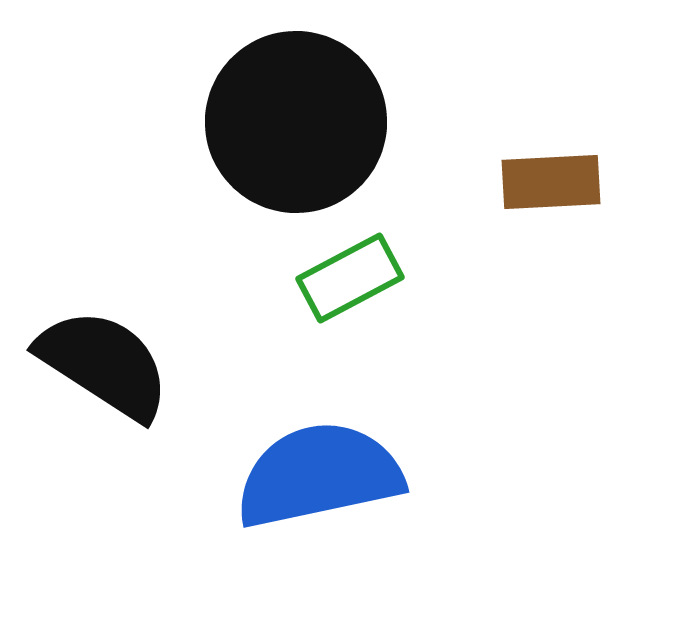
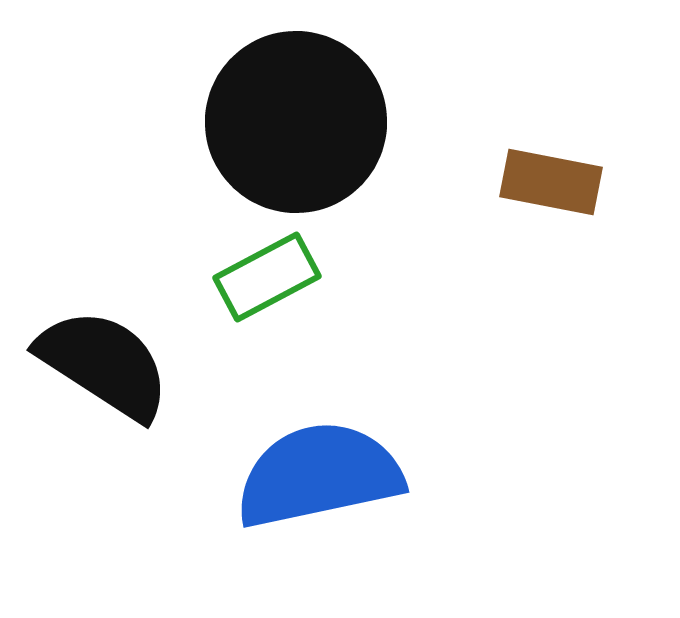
brown rectangle: rotated 14 degrees clockwise
green rectangle: moved 83 px left, 1 px up
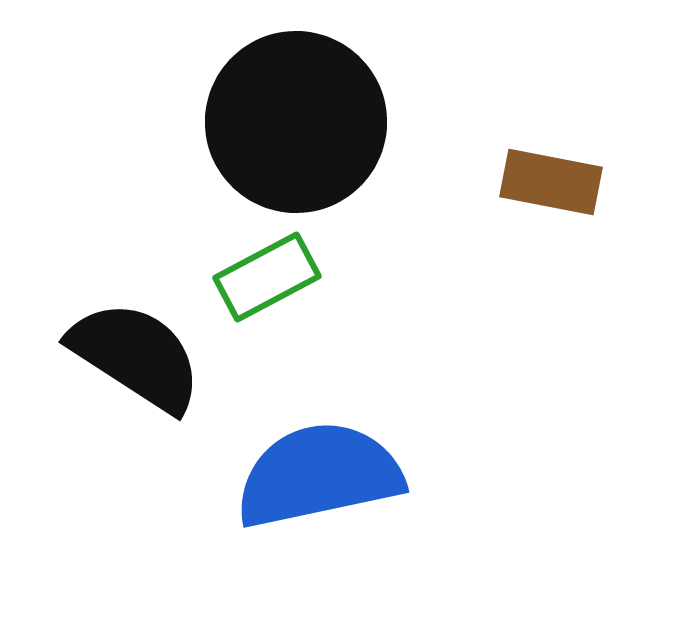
black semicircle: moved 32 px right, 8 px up
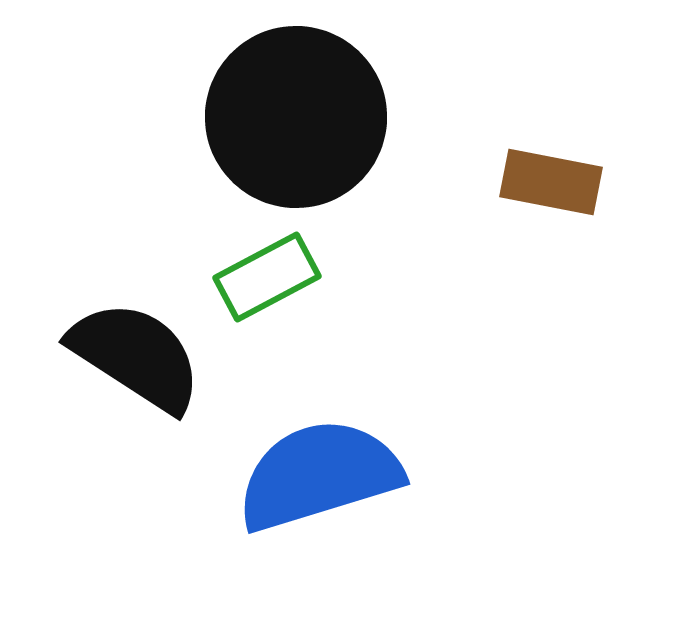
black circle: moved 5 px up
blue semicircle: rotated 5 degrees counterclockwise
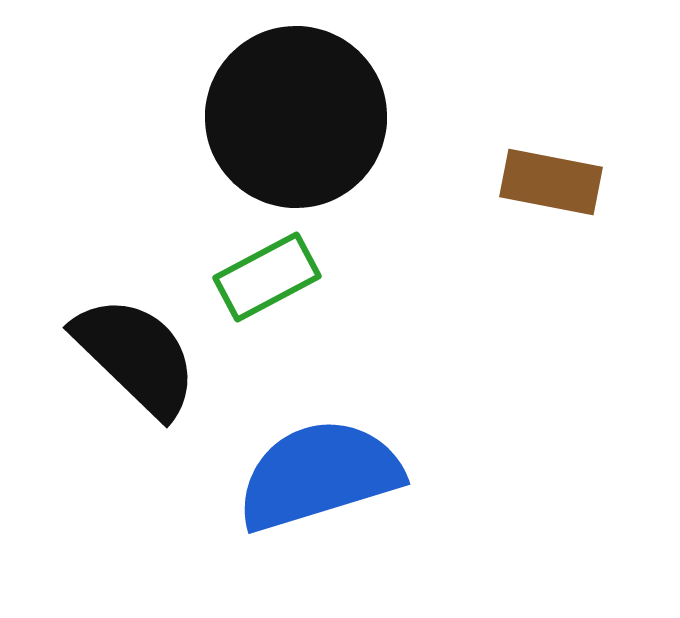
black semicircle: rotated 11 degrees clockwise
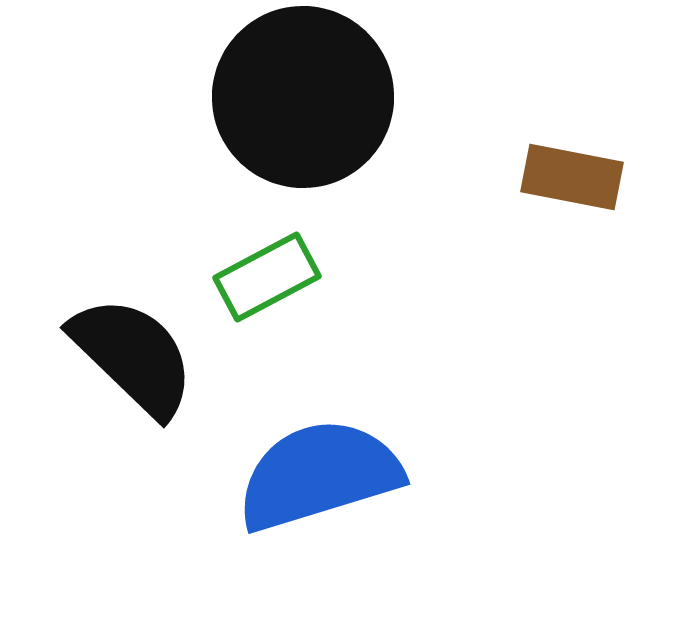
black circle: moved 7 px right, 20 px up
brown rectangle: moved 21 px right, 5 px up
black semicircle: moved 3 px left
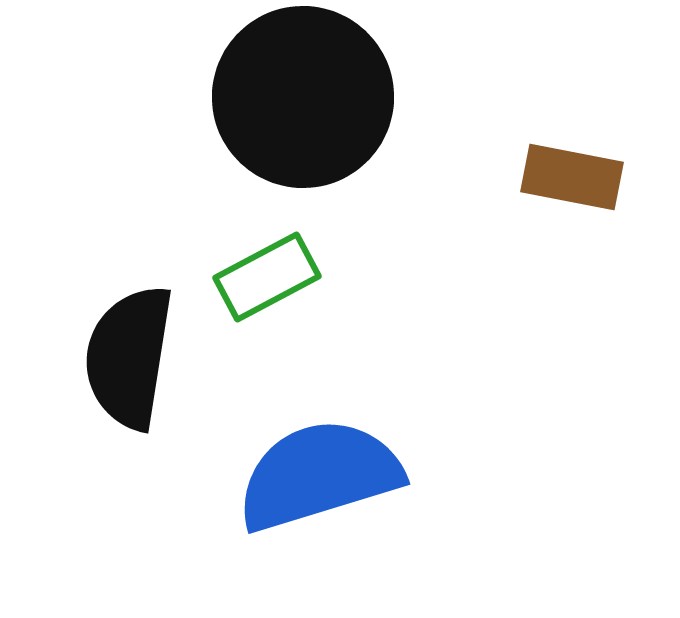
black semicircle: moved 4 px left, 1 px down; rotated 125 degrees counterclockwise
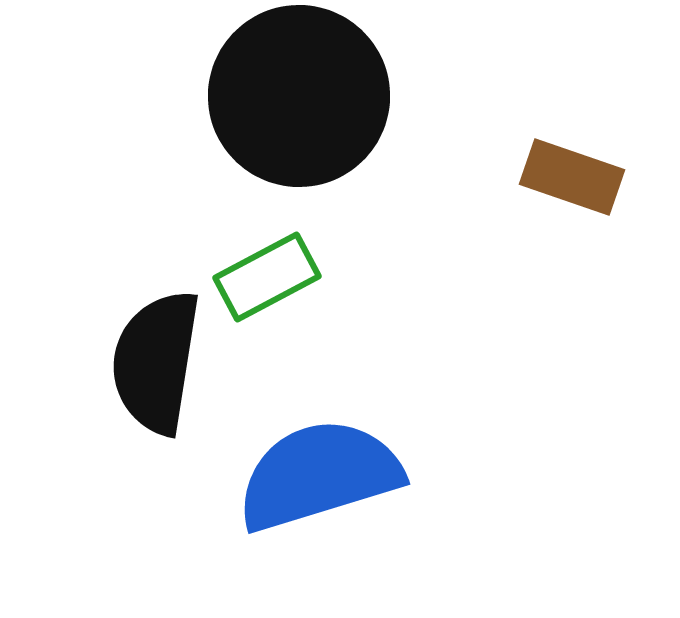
black circle: moved 4 px left, 1 px up
brown rectangle: rotated 8 degrees clockwise
black semicircle: moved 27 px right, 5 px down
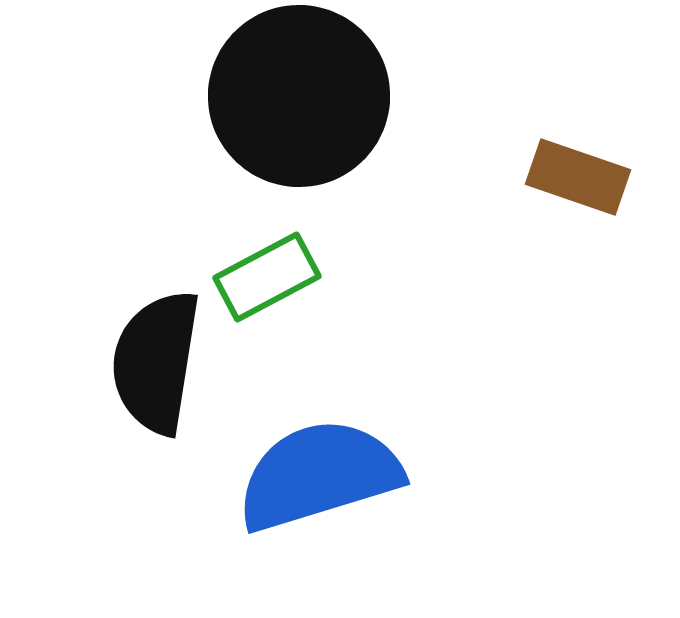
brown rectangle: moved 6 px right
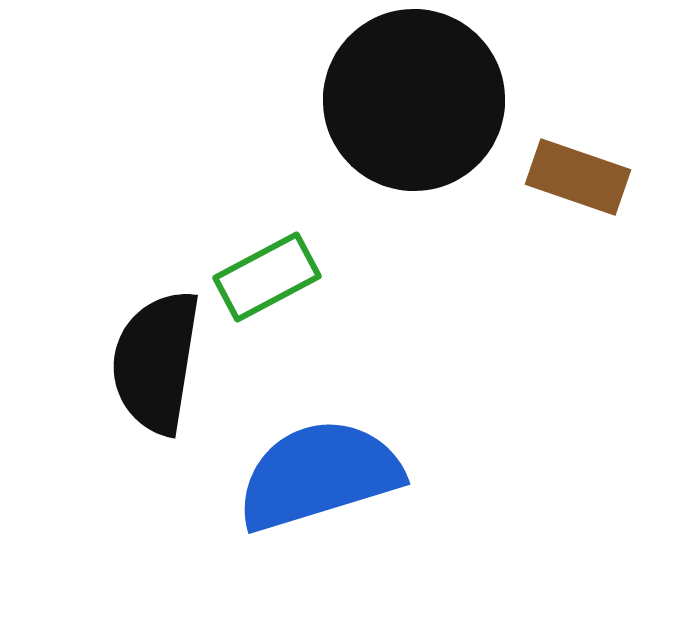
black circle: moved 115 px right, 4 px down
